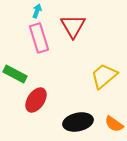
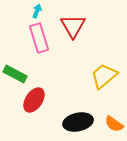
red ellipse: moved 2 px left
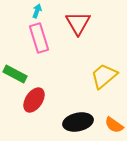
red triangle: moved 5 px right, 3 px up
orange semicircle: moved 1 px down
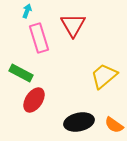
cyan arrow: moved 10 px left
red triangle: moved 5 px left, 2 px down
green rectangle: moved 6 px right, 1 px up
black ellipse: moved 1 px right
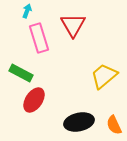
orange semicircle: rotated 30 degrees clockwise
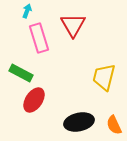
yellow trapezoid: moved 1 px down; rotated 36 degrees counterclockwise
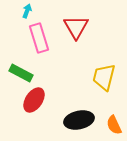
red triangle: moved 3 px right, 2 px down
black ellipse: moved 2 px up
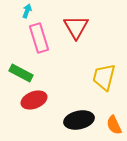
red ellipse: rotated 35 degrees clockwise
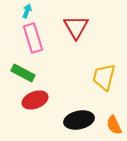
pink rectangle: moved 6 px left
green rectangle: moved 2 px right
red ellipse: moved 1 px right
